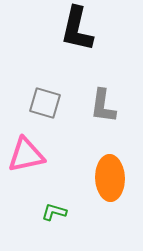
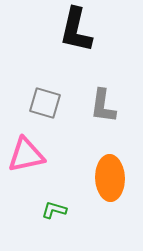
black L-shape: moved 1 px left, 1 px down
green L-shape: moved 2 px up
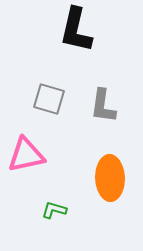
gray square: moved 4 px right, 4 px up
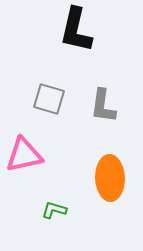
pink triangle: moved 2 px left
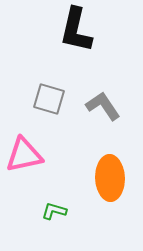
gray L-shape: rotated 138 degrees clockwise
green L-shape: moved 1 px down
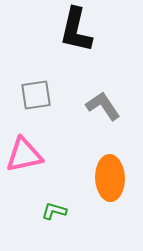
gray square: moved 13 px left, 4 px up; rotated 24 degrees counterclockwise
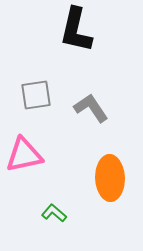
gray L-shape: moved 12 px left, 2 px down
green L-shape: moved 2 px down; rotated 25 degrees clockwise
